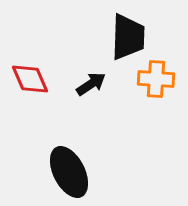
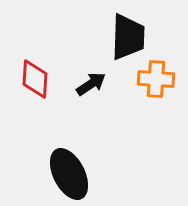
red diamond: moved 5 px right; rotated 27 degrees clockwise
black ellipse: moved 2 px down
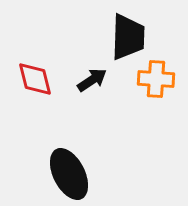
red diamond: rotated 18 degrees counterclockwise
black arrow: moved 1 px right, 4 px up
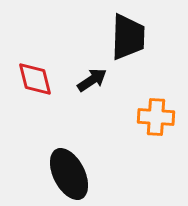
orange cross: moved 38 px down
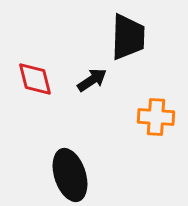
black ellipse: moved 1 px right, 1 px down; rotated 9 degrees clockwise
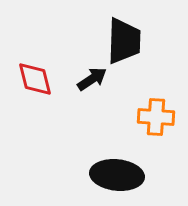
black trapezoid: moved 4 px left, 4 px down
black arrow: moved 1 px up
black ellipse: moved 47 px right; rotated 66 degrees counterclockwise
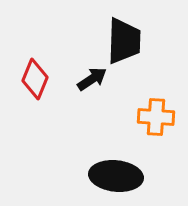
red diamond: rotated 36 degrees clockwise
black ellipse: moved 1 px left, 1 px down
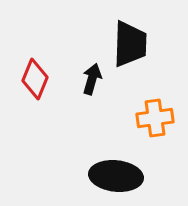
black trapezoid: moved 6 px right, 3 px down
black arrow: rotated 40 degrees counterclockwise
orange cross: moved 1 px left, 1 px down; rotated 12 degrees counterclockwise
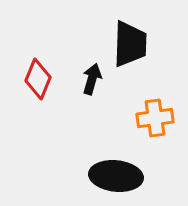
red diamond: moved 3 px right
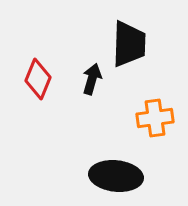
black trapezoid: moved 1 px left
